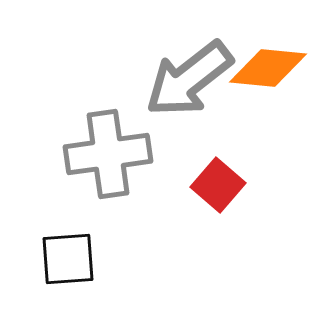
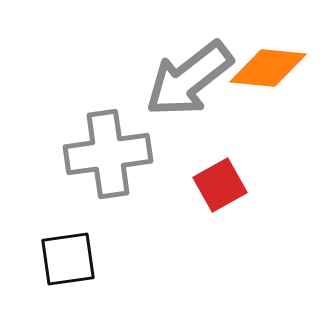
red square: moved 2 px right; rotated 20 degrees clockwise
black square: rotated 4 degrees counterclockwise
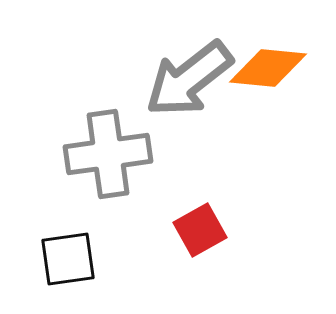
red square: moved 20 px left, 45 px down
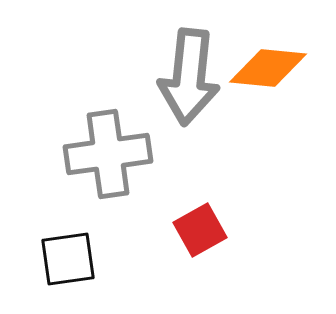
gray arrow: moved 2 px up; rotated 46 degrees counterclockwise
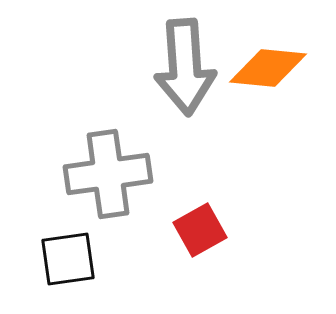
gray arrow: moved 4 px left, 10 px up; rotated 10 degrees counterclockwise
gray cross: moved 20 px down
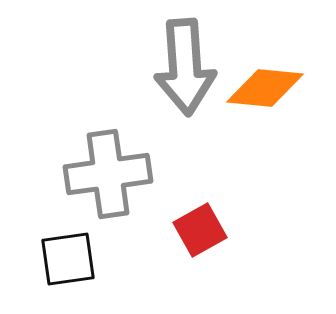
orange diamond: moved 3 px left, 20 px down
